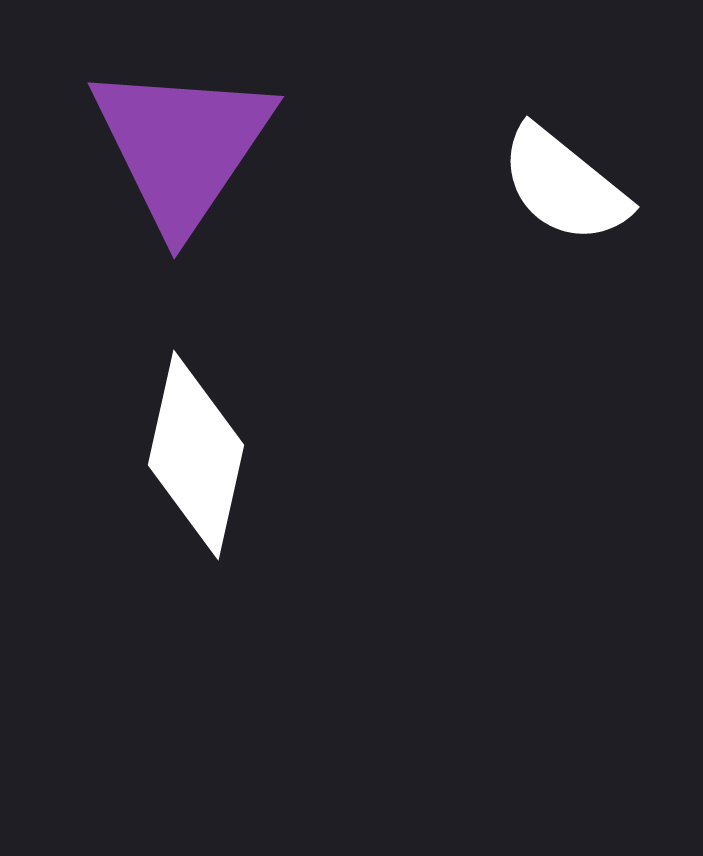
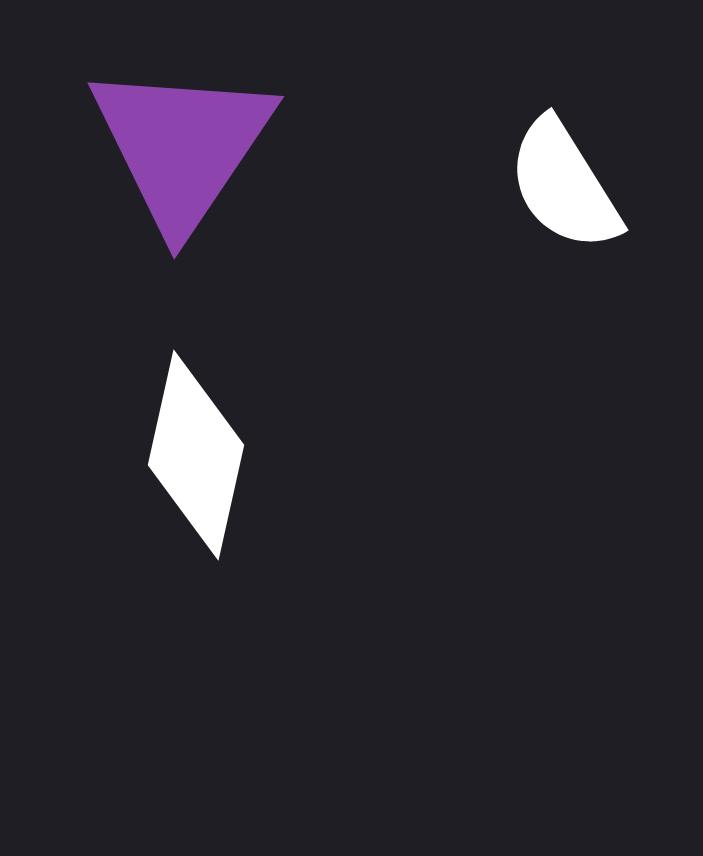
white semicircle: rotated 19 degrees clockwise
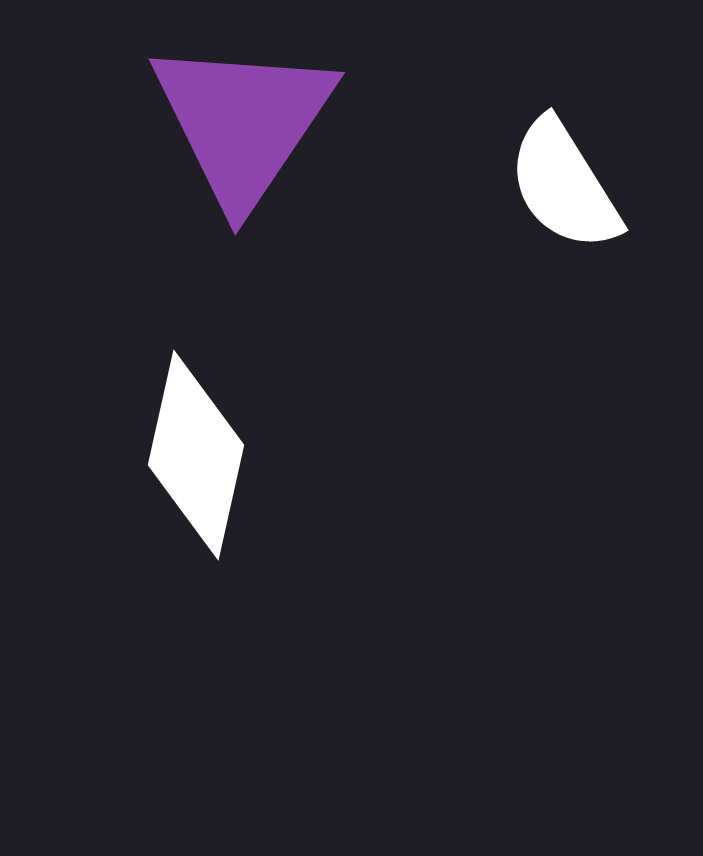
purple triangle: moved 61 px right, 24 px up
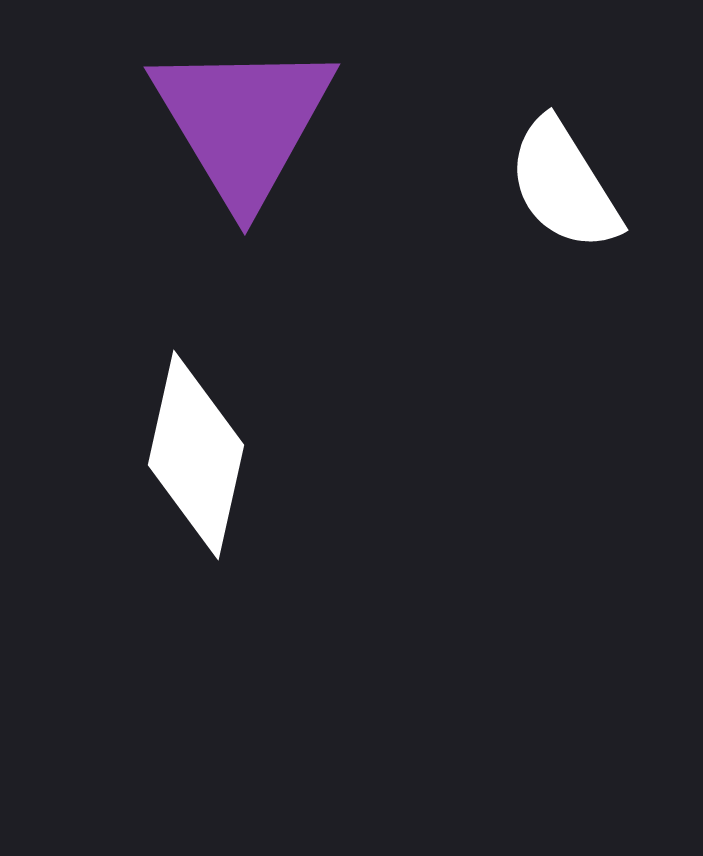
purple triangle: rotated 5 degrees counterclockwise
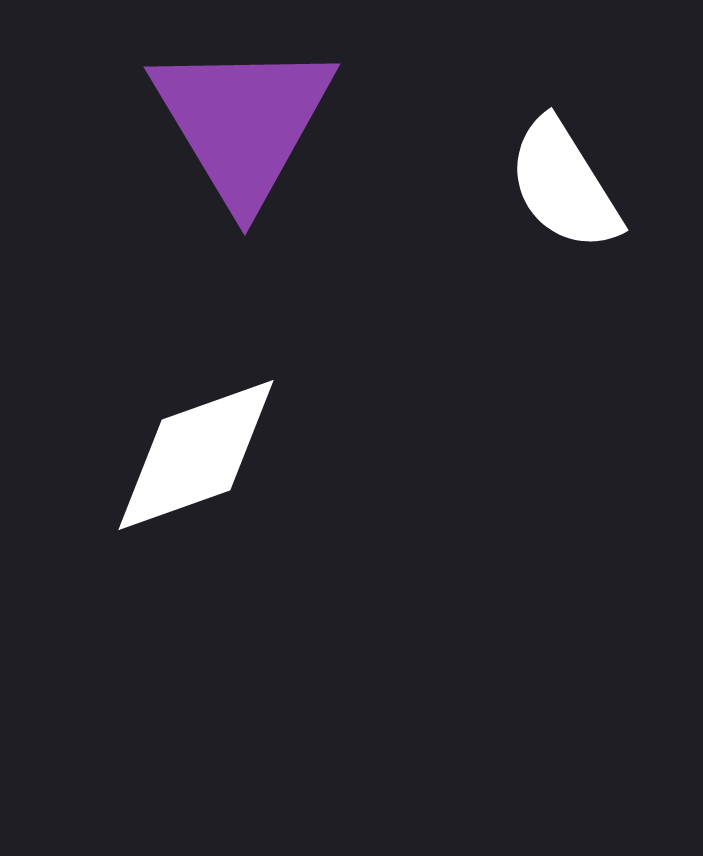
white diamond: rotated 58 degrees clockwise
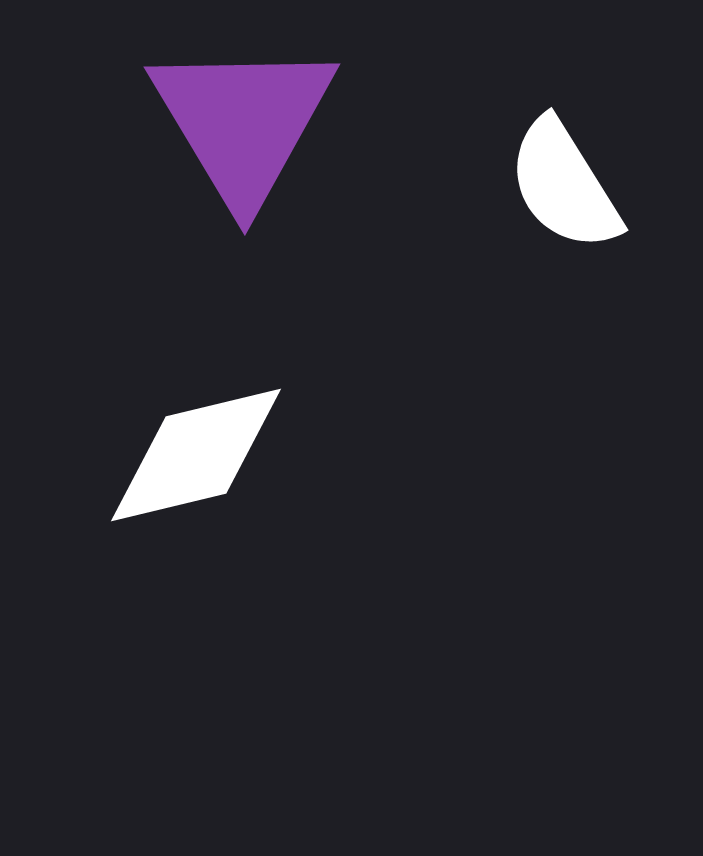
white diamond: rotated 6 degrees clockwise
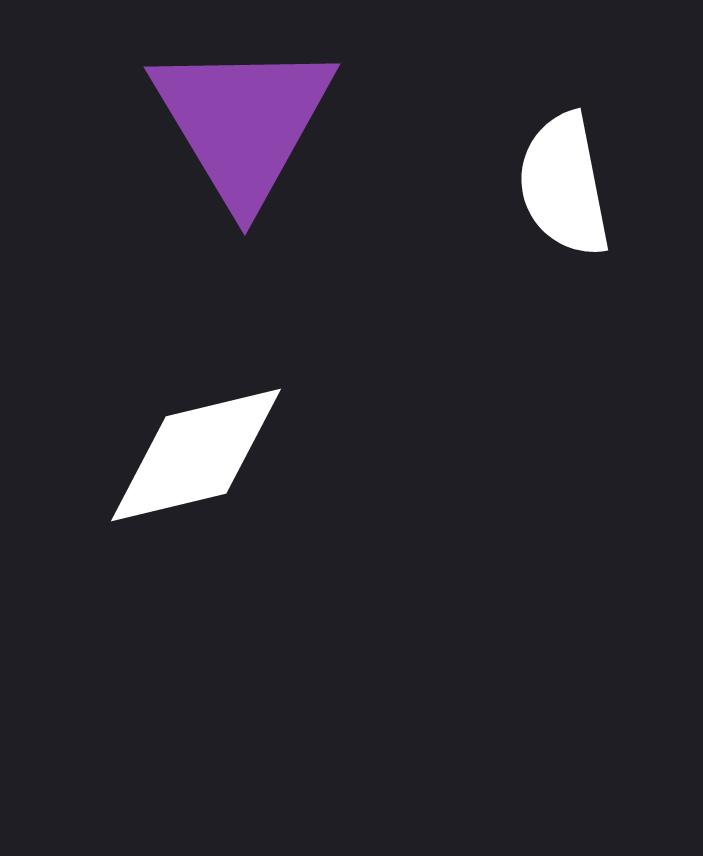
white semicircle: rotated 21 degrees clockwise
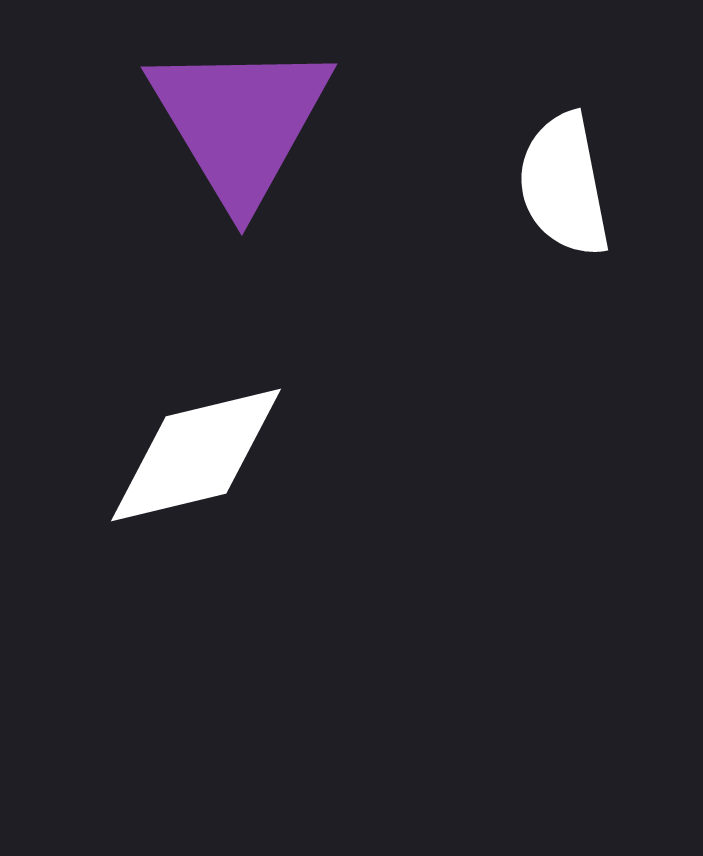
purple triangle: moved 3 px left
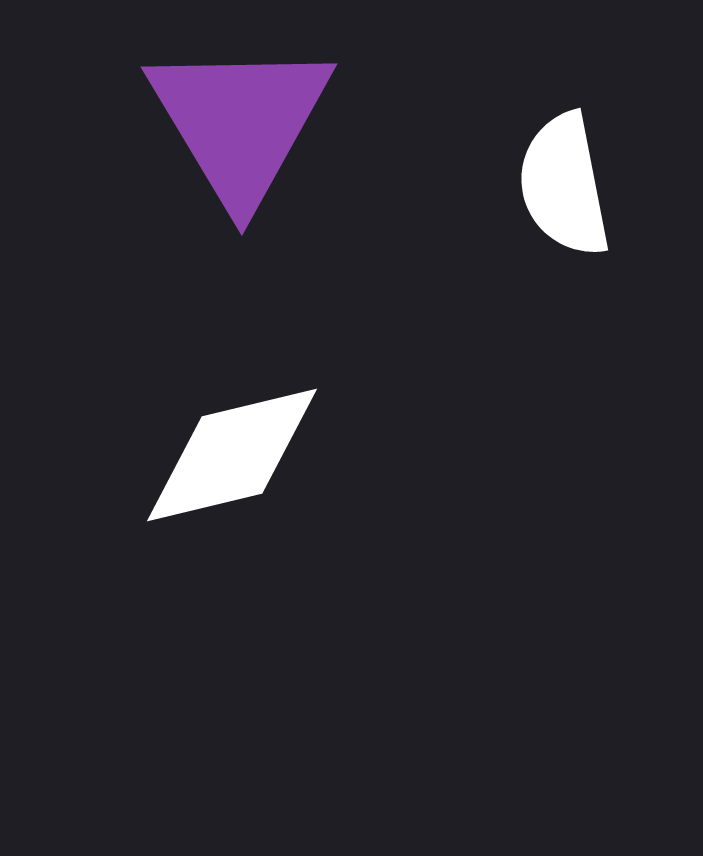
white diamond: moved 36 px right
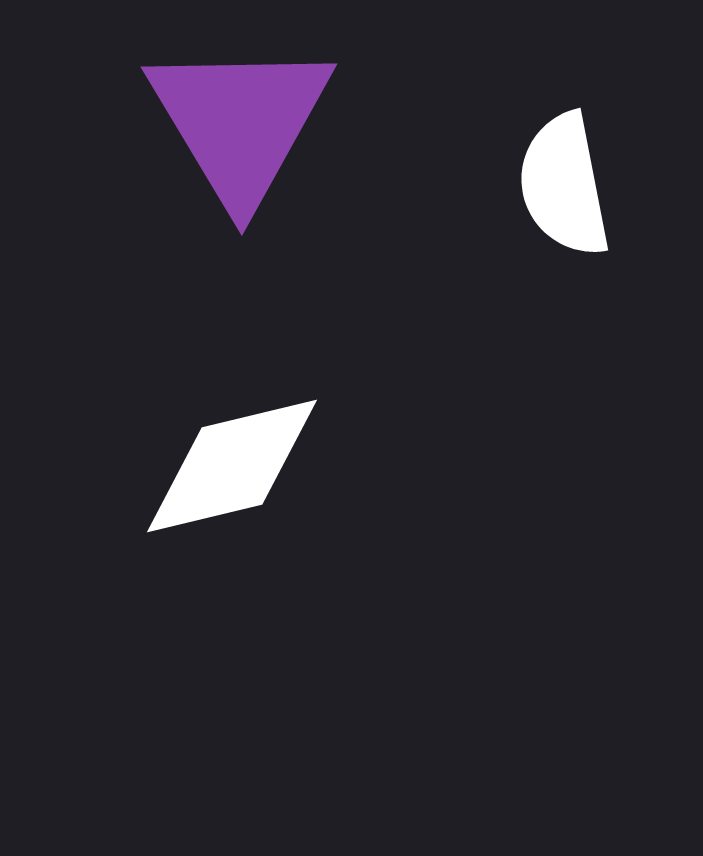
white diamond: moved 11 px down
